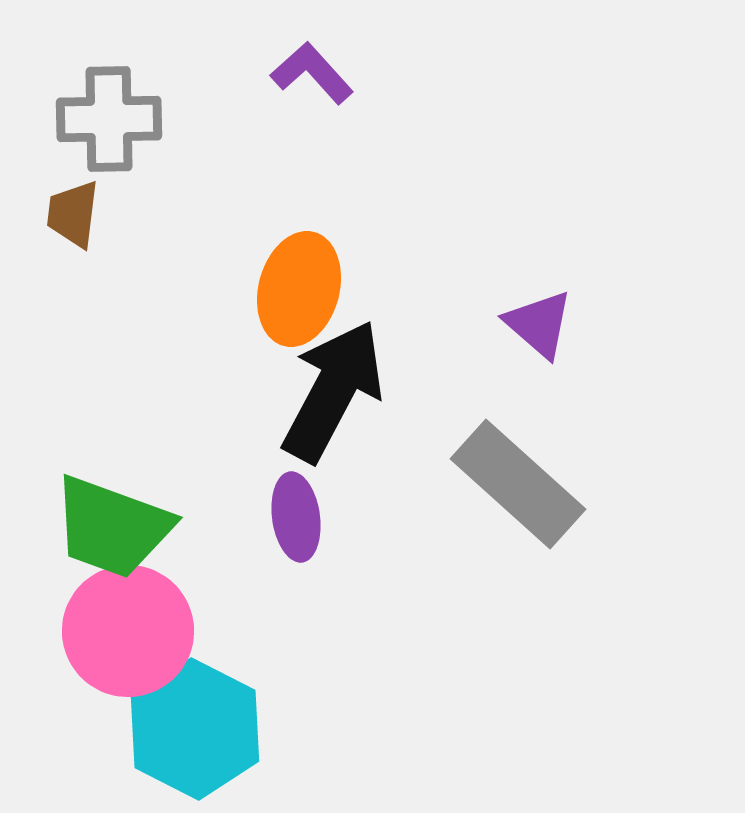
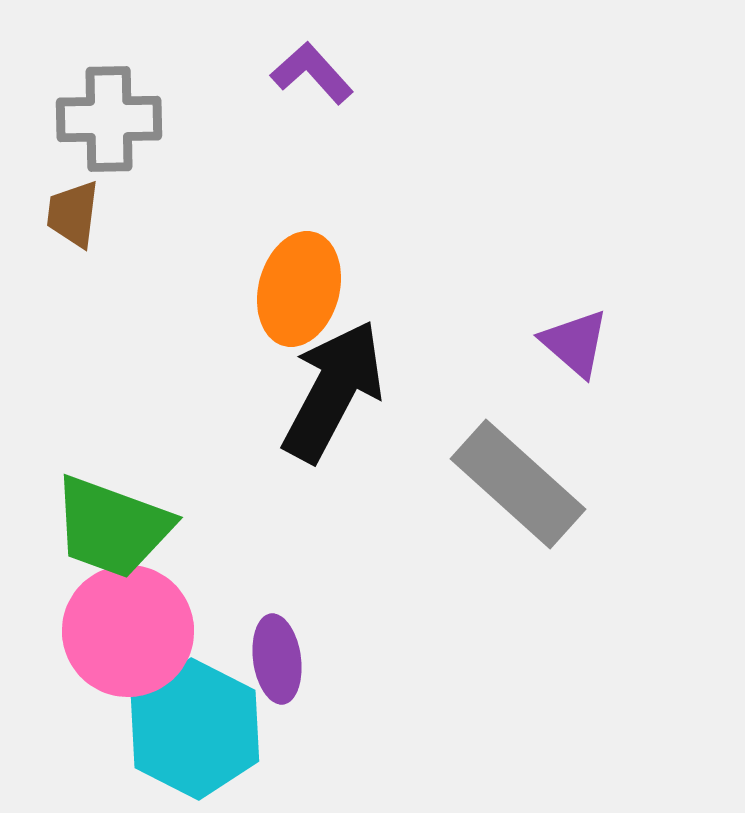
purple triangle: moved 36 px right, 19 px down
purple ellipse: moved 19 px left, 142 px down
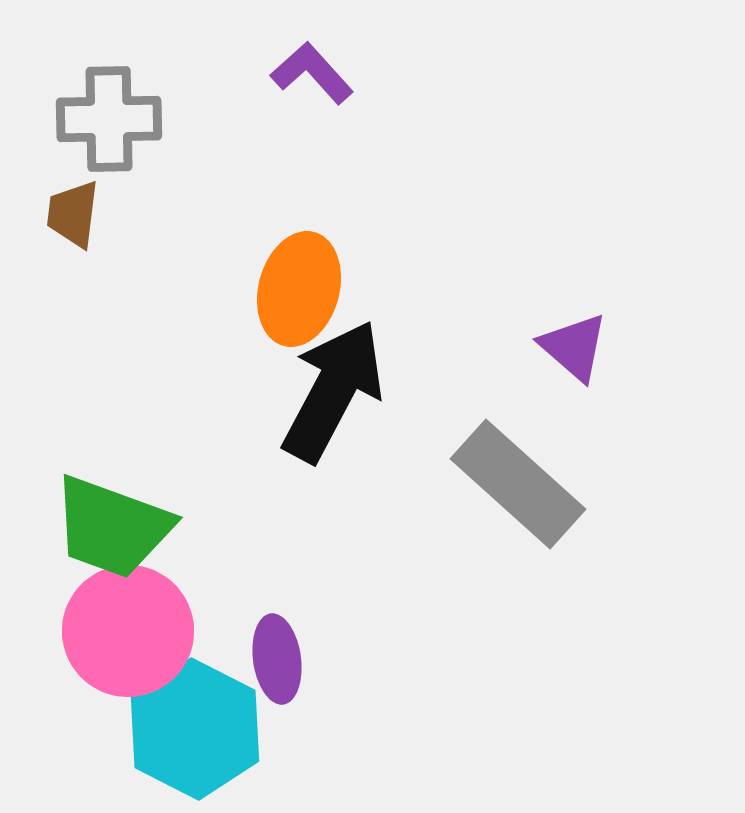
purple triangle: moved 1 px left, 4 px down
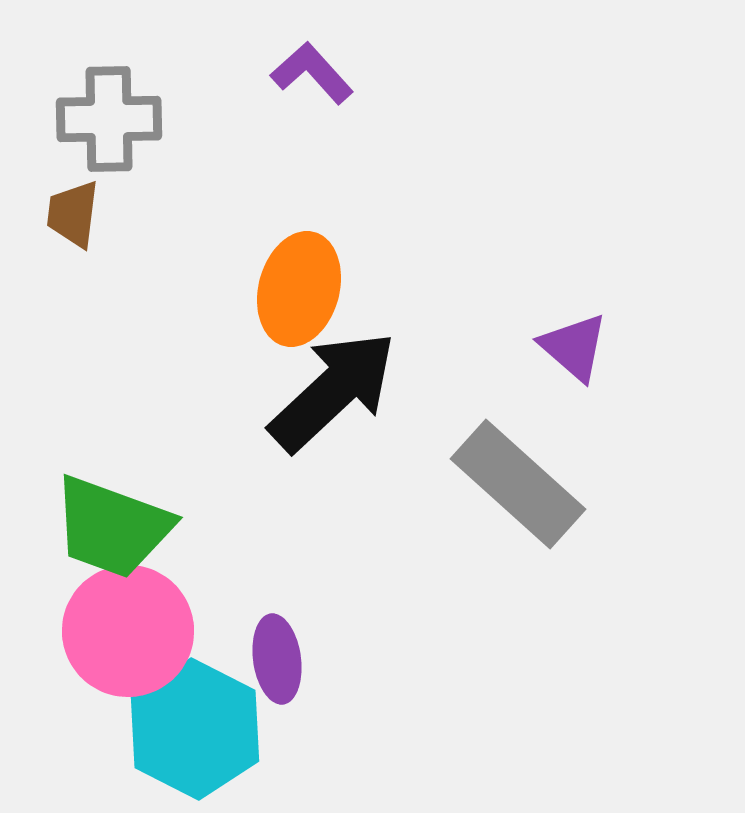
black arrow: rotated 19 degrees clockwise
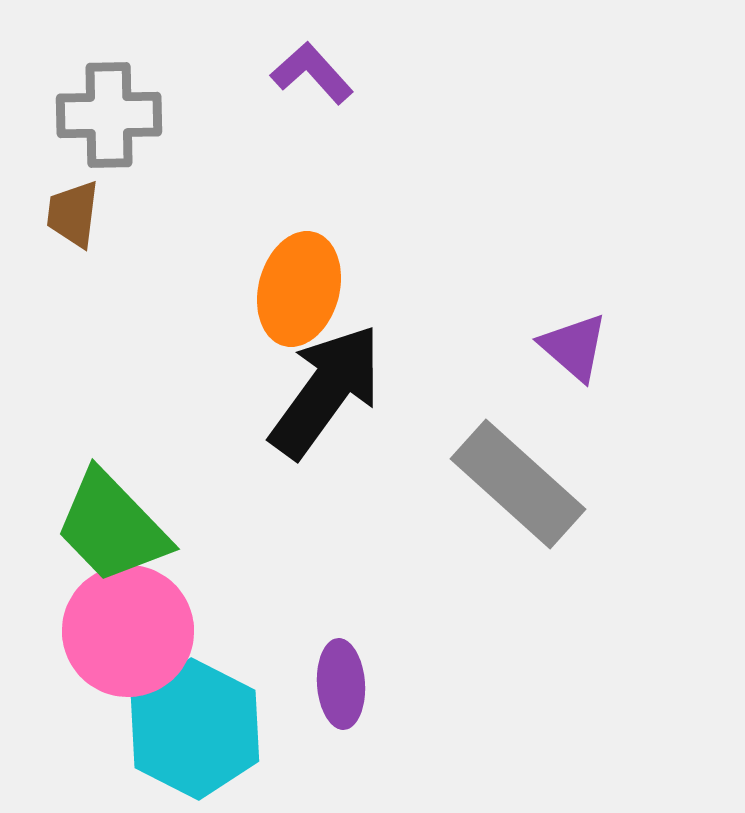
gray cross: moved 4 px up
black arrow: moved 7 px left; rotated 11 degrees counterclockwise
green trapezoid: rotated 26 degrees clockwise
purple ellipse: moved 64 px right, 25 px down; rotated 4 degrees clockwise
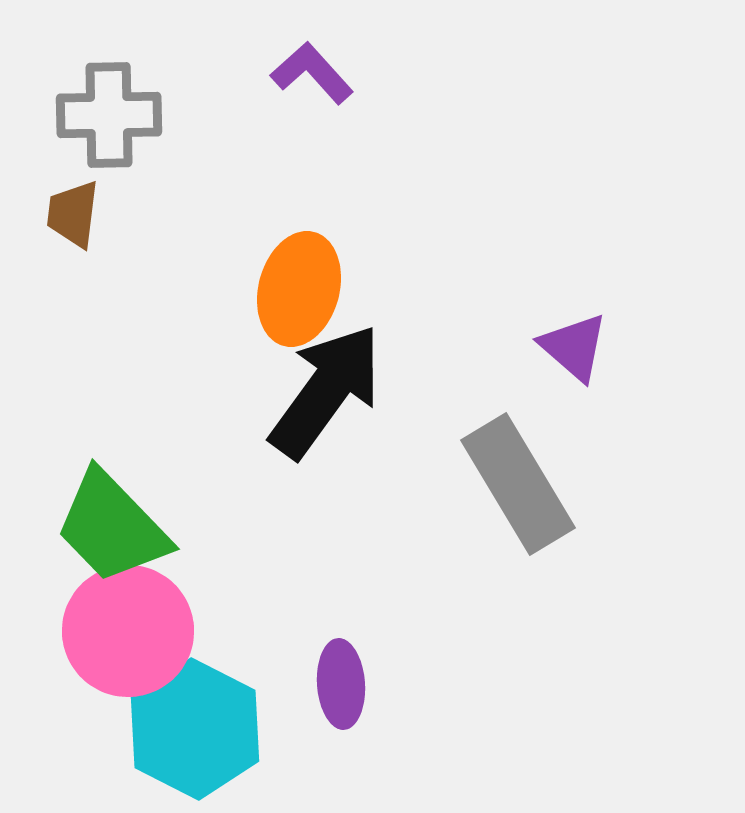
gray rectangle: rotated 17 degrees clockwise
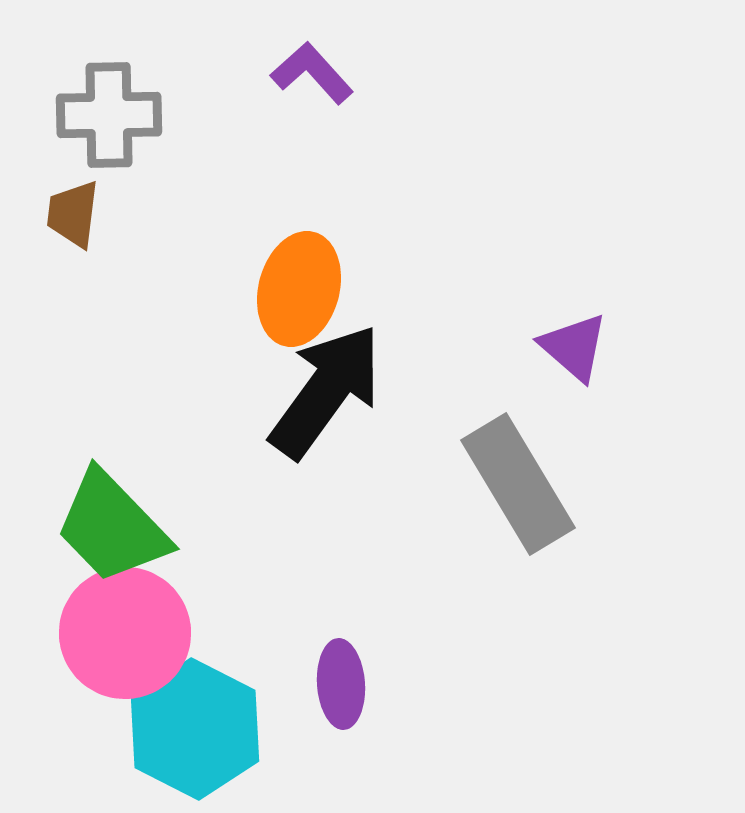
pink circle: moved 3 px left, 2 px down
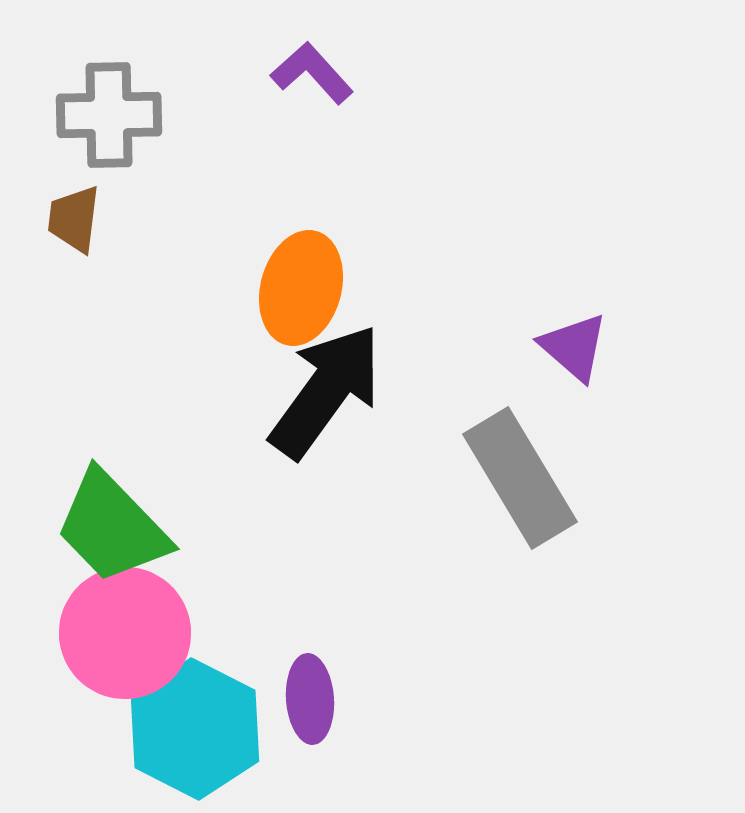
brown trapezoid: moved 1 px right, 5 px down
orange ellipse: moved 2 px right, 1 px up
gray rectangle: moved 2 px right, 6 px up
purple ellipse: moved 31 px left, 15 px down
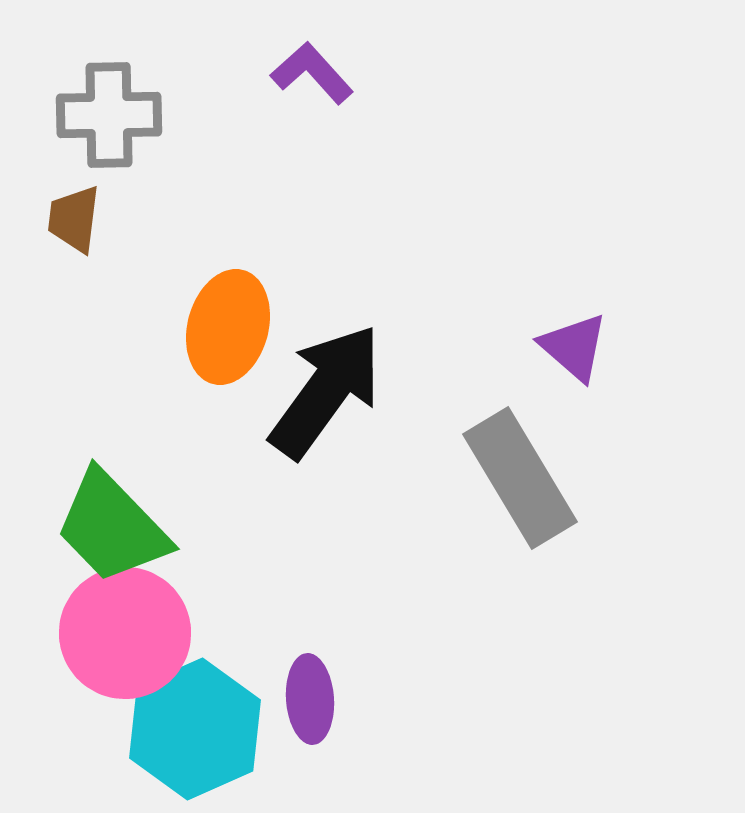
orange ellipse: moved 73 px left, 39 px down
cyan hexagon: rotated 9 degrees clockwise
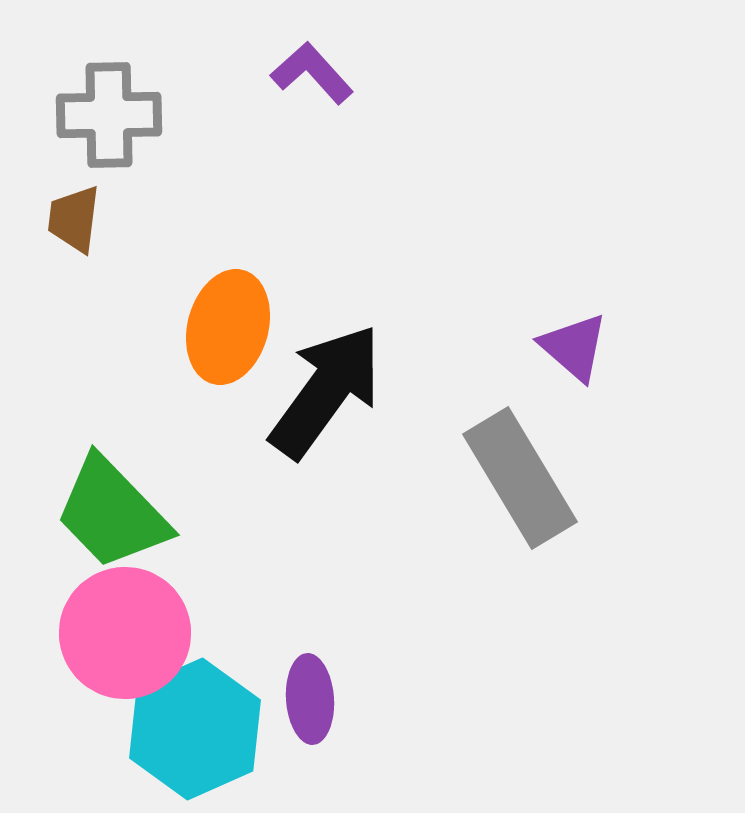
green trapezoid: moved 14 px up
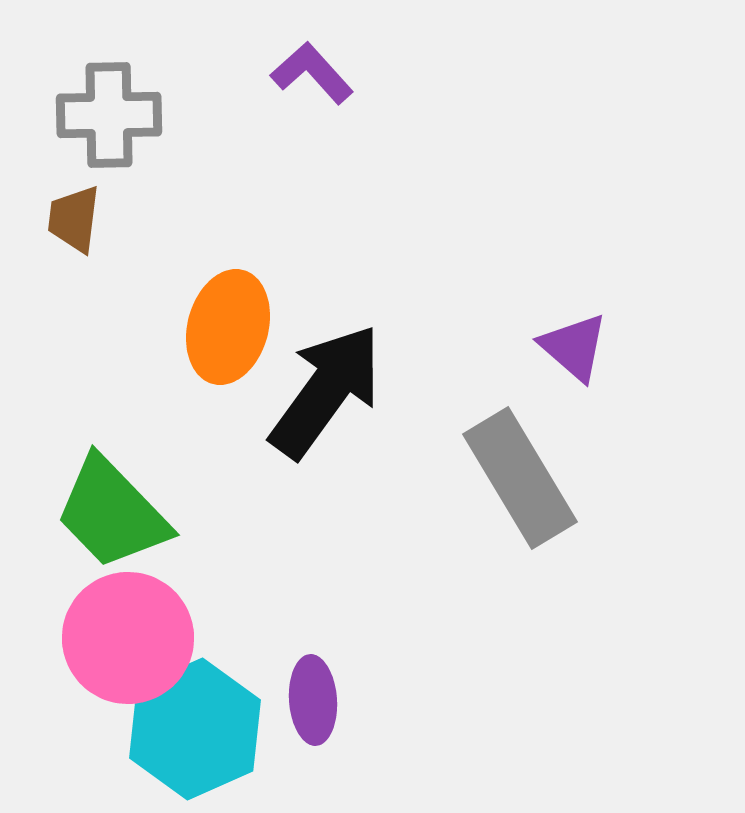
pink circle: moved 3 px right, 5 px down
purple ellipse: moved 3 px right, 1 px down
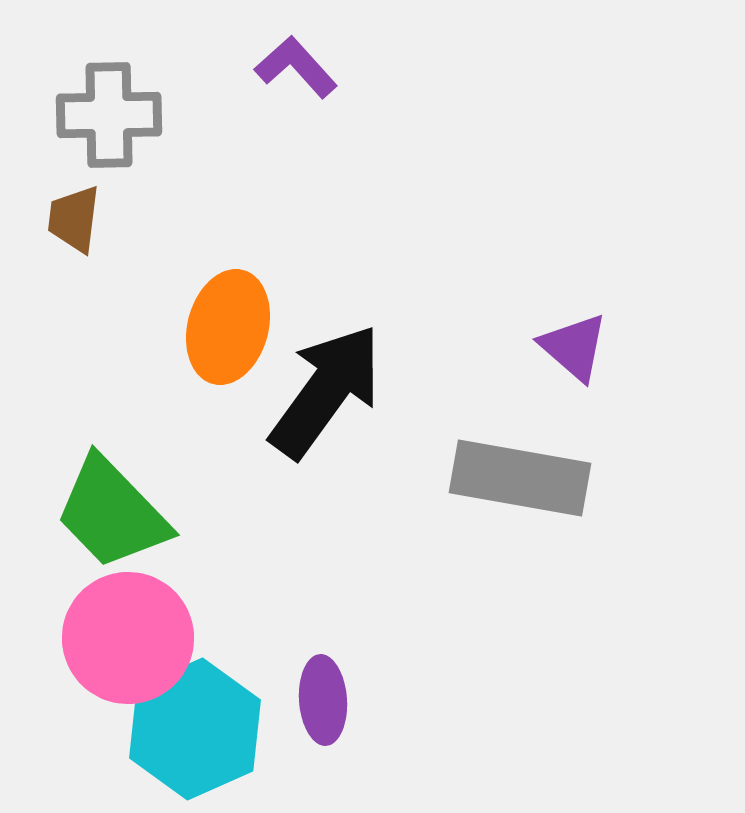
purple L-shape: moved 16 px left, 6 px up
gray rectangle: rotated 49 degrees counterclockwise
purple ellipse: moved 10 px right
